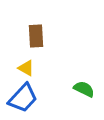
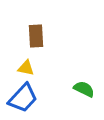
yellow triangle: rotated 18 degrees counterclockwise
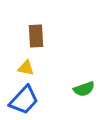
green semicircle: rotated 135 degrees clockwise
blue trapezoid: moved 1 px right, 2 px down
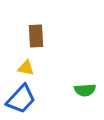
green semicircle: moved 1 px right, 1 px down; rotated 15 degrees clockwise
blue trapezoid: moved 3 px left, 1 px up
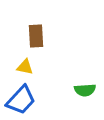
yellow triangle: moved 1 px left, 1 px up
blue trapezoid: moved 1 px down
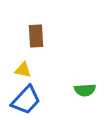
yellow triangle: moved 2 px left, 3 px down
blue trapezoid: moved 5 px right
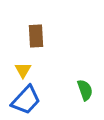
yellow triangle: rotated 48 degrees clockwise
green semicircle: rotated 105 degrees counterclockwise
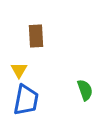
yellow triangle: moved 4 px left
blue trapezoid: rotated 32 degrees counterclockwise
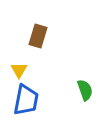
brown rectangle: moved 2 px right; rotated 20 degrees clockwise
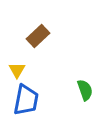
brown rectangle: rotated 30 degrees clockwise
yellow triangle: moved 2 px left
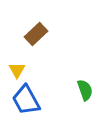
brown rectangle: moved 2 px left, 2 px up
blue trapezoid: rotated 140 degrees clockwise
